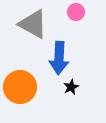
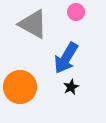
blue arrow: moved 7 px right; rotated 28 degrees clockwise
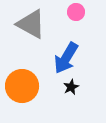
gray triangle: moved 2 px left
orange circle: moved 2 px right, 1 px up
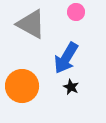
black star: rotated 21 degrees counterclockwise
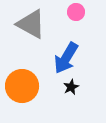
black star: rotated 21 degrees clockwise
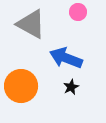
pink circle: moved 2 px right
blue arrow: rotated 80 degrees clockwise
orange circle: moved 1 px left
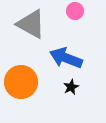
pink circle: moved 3 px left, 1 px up
orange circle: moved 4 px up
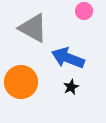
pink circle: moved 9 px right
gray triangle: moved 2 px right, 4 px down
blue arrow: moved 2 px right
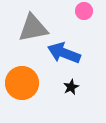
gray triangle: rotated 40 degrees counterclockwise
blue arrow: moved 4 px left, 5 px up
orange circle: moved 1 px right, 1 px down
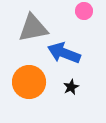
orange circle: moved 7 px right, 1 px up
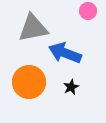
pink circle: moved 4 px right
blue arrow: moved 1 px right
